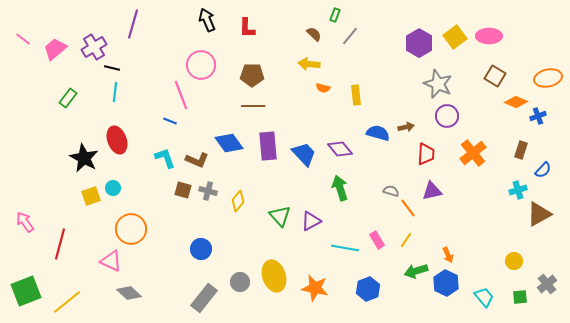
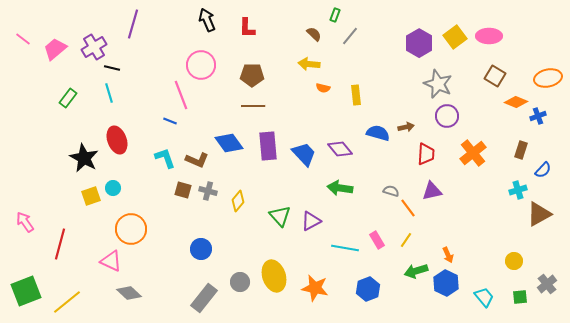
cyan line at (115, 92): moved 6 px left, 1 px down; rotated 24 degrees counterclockwise
green arrow at (340, 188): rotated 65 degrees counterclockwise
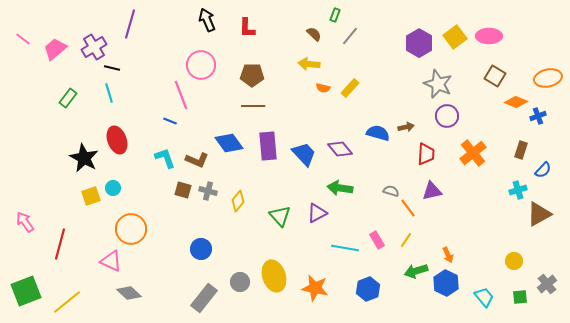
purple line at (133, 24): moved 3 px left
yellow rectangle at (356, 95): moved 6 px left, 7 px up; rotated 48 degrees clockwise
purple triangle at (311, 221): moved 6 px right, 8 px up
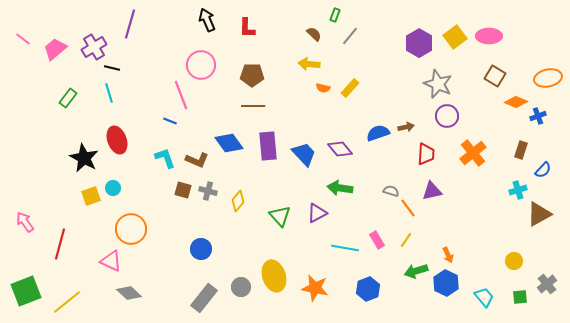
blue semicircle at (378, 133): rotated 35 degrees counterclockwise
gray circle at (240, 282): moved 1 px right, 5 px down
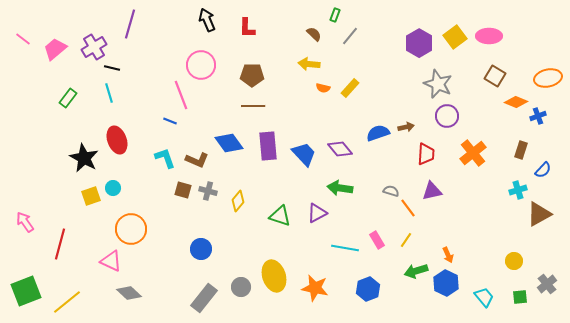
green triangle at (280, 216): rotated 30 degrees counterclockwise
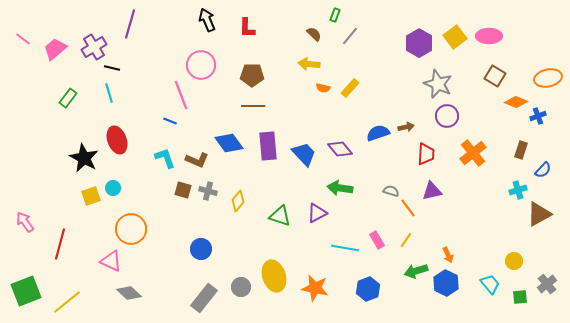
cyan trapezoid at (484, 297): moved 6 px right, 13 px up
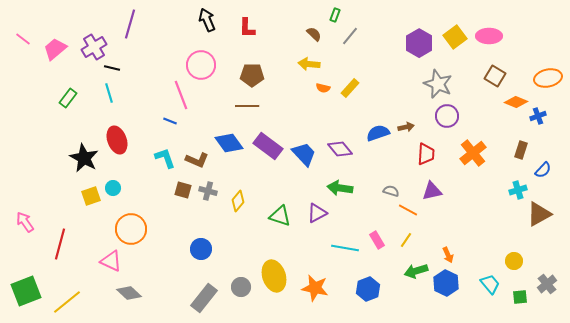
brown line at (253, 106): moved 6 px left
purple rectangle at (268, 146): rotated 48 degrees counterclockwise
orange line at (408, 208): moved 2 px down; rotated 24 degrees counterclockwise
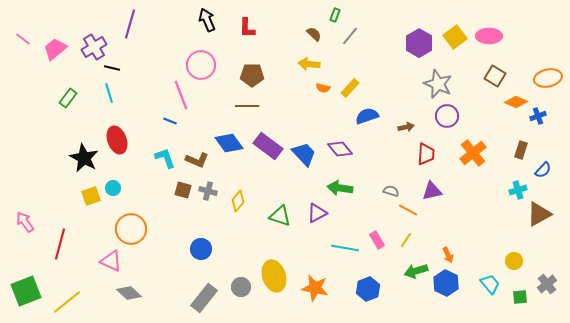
blue semicircle at (378, 133): moved 11 px left, 17 px up
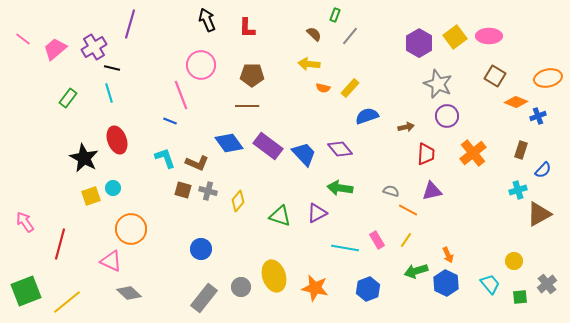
brown L-shape at (197, 160): moved 3 px down
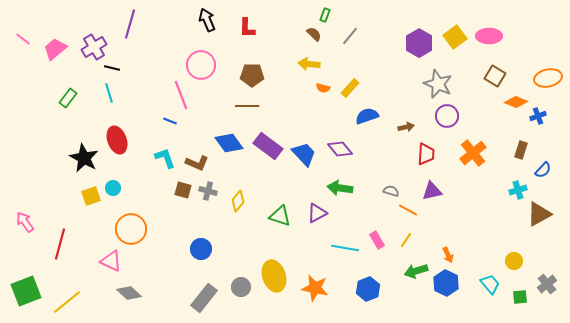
green rectangle at (335, 15): moved 10 px left
